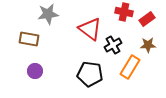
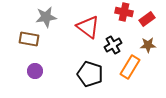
gray star: moved 2 px left, 3 px down
red triangle: moved 2 px left, 2 px up
black pentagon: rotated 10 degrees clockwise
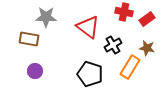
gray star: rotated 10 degrees clockwise
brown star: moved 1 px left, 3 px down; rotated 14 degrees clockwise
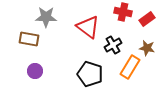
red cross: moved 1 px left
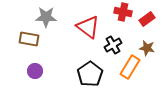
black pentagon: rotated 20 degrees clockwise
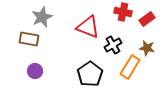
gray star: moved 4 px left; rotated 25 degrees counterclockwise
red triangle: rotated 15 degrees counterclockwise
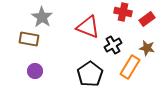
gray star: rotated 15 degrees counterclockwise
